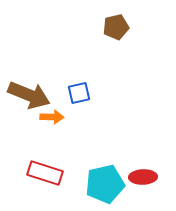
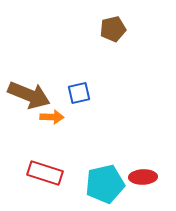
brown pentagon: moved 3 px left, 2 px down
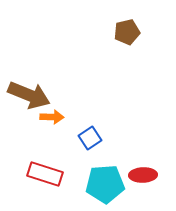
brown pentagon: moved 14 px right, 3 px down
blue square: moved 11 px right, 45 px down; rotated 20 degrees counterclockwise
red rectangle: moved 1 px down
red ellipse: moved 2 px up
cyan pentagon: rotated 9 degrees clockwise
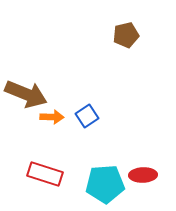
brown pentagon: moved 1 px left, 3 px down
brown arrow: moved 3 px left, 1 px up
blue square: moved 3 px left, 22 px up
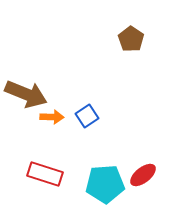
brown pentagon: moved 5 px right, 4 px down; rotated 25 degrees counterclockwise
red ellipse: rotated 36 degrees counterclockwise
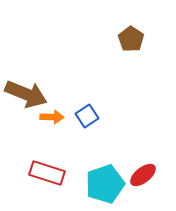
red rectangle: moved 2 px right, 1 px up
cyan pentagon: rotated 15 degrees counterclockwise
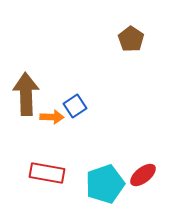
brown arrow: rotated 114 degrees counterclockwise
blue square: moved 12 px left, 10 px up
red rectangle: rotated 8 degrees counterclockwise
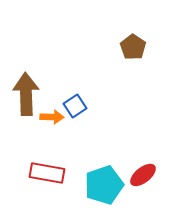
brown pentagon: moved 2 px right, 8 px down
cyan pentagon: moved 1 px left, 1 px down
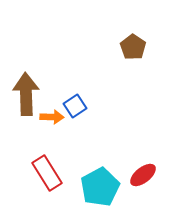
red rectangle: rotated 48 degrees clockwise
cyan pentagon: moved 4 px left, 2 px down; rotated 9 degrees counterclockwise
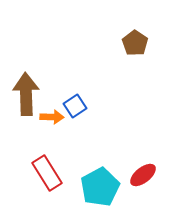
brown pentagon: moved 2 px right, 4 px up
